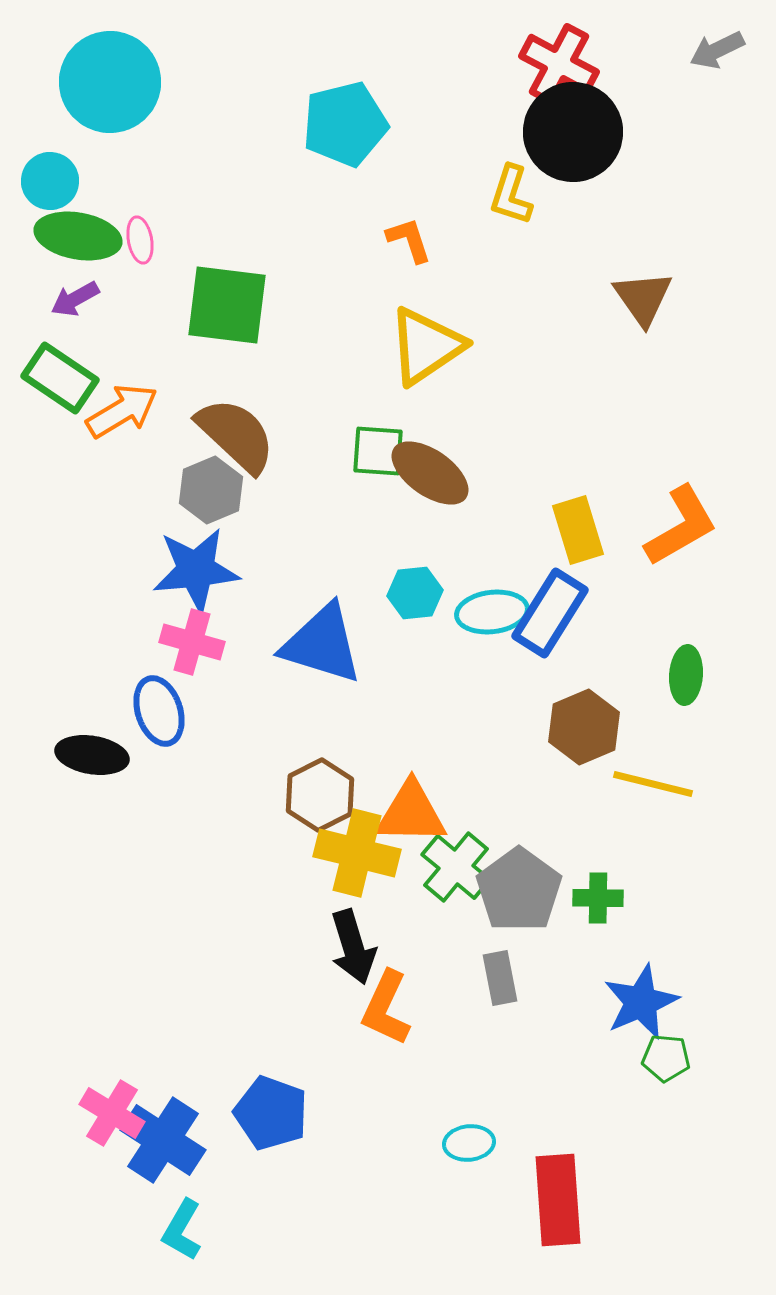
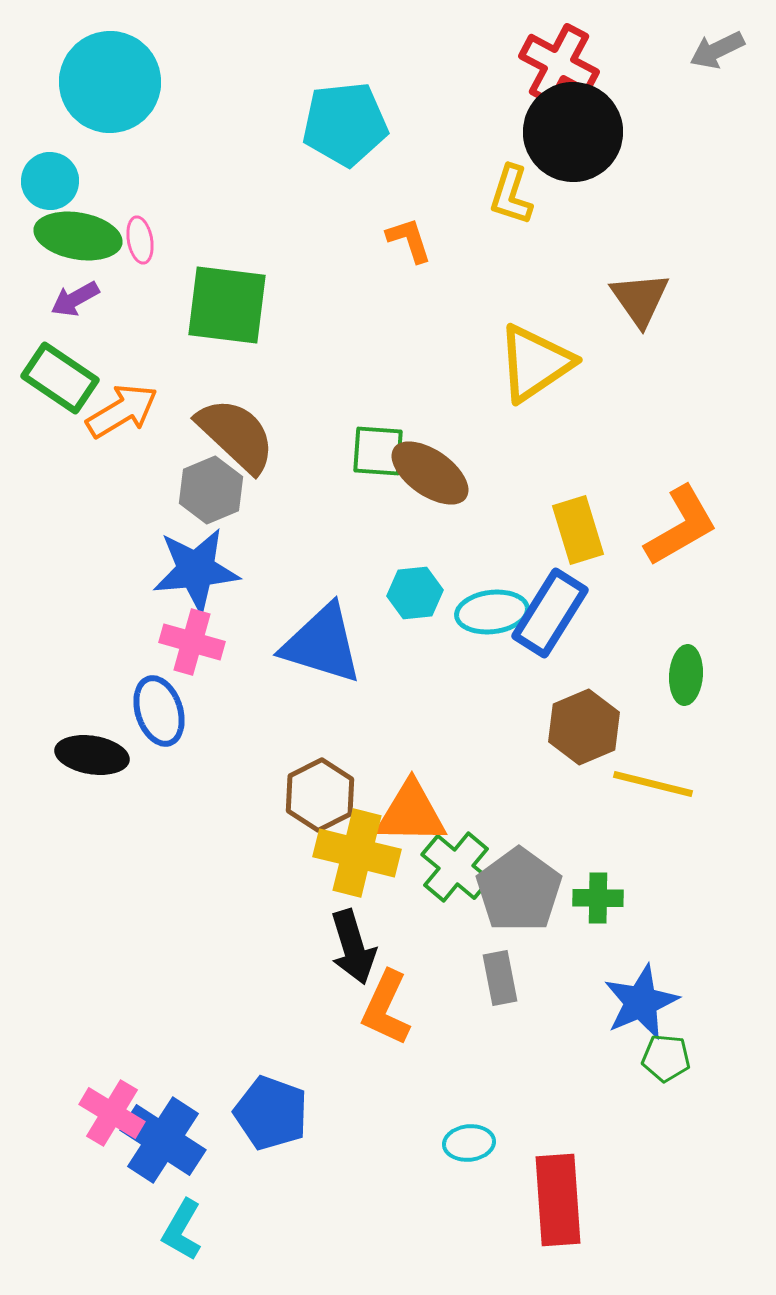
cyan pentagon at (345, 124): rotated 8 degrees clockwise
brown triangle at (643, 298): moved 3 px left, 1 px down
yellow triangle at (426, 346): moved 109 px right, 17 px down
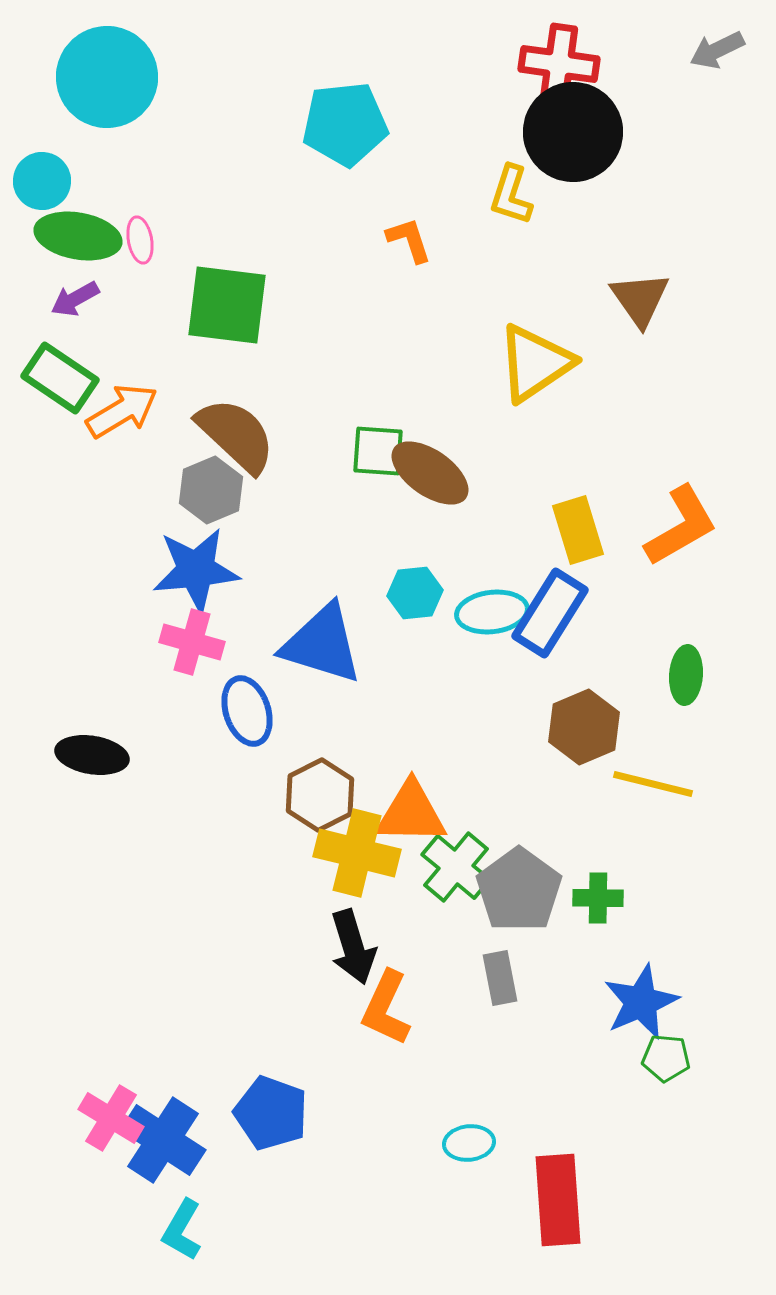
red cross at (559, 64): rotated 20 degrees counterclockwise
cyan circle at (110, 82): moved 3 px left, 5 px up
cyan circle at (50, 181): moved 8 px left
blue ellipse at (159, 711): moved 88 px right
pink cross at (112, 1113): moved 1 px left, 5 px down
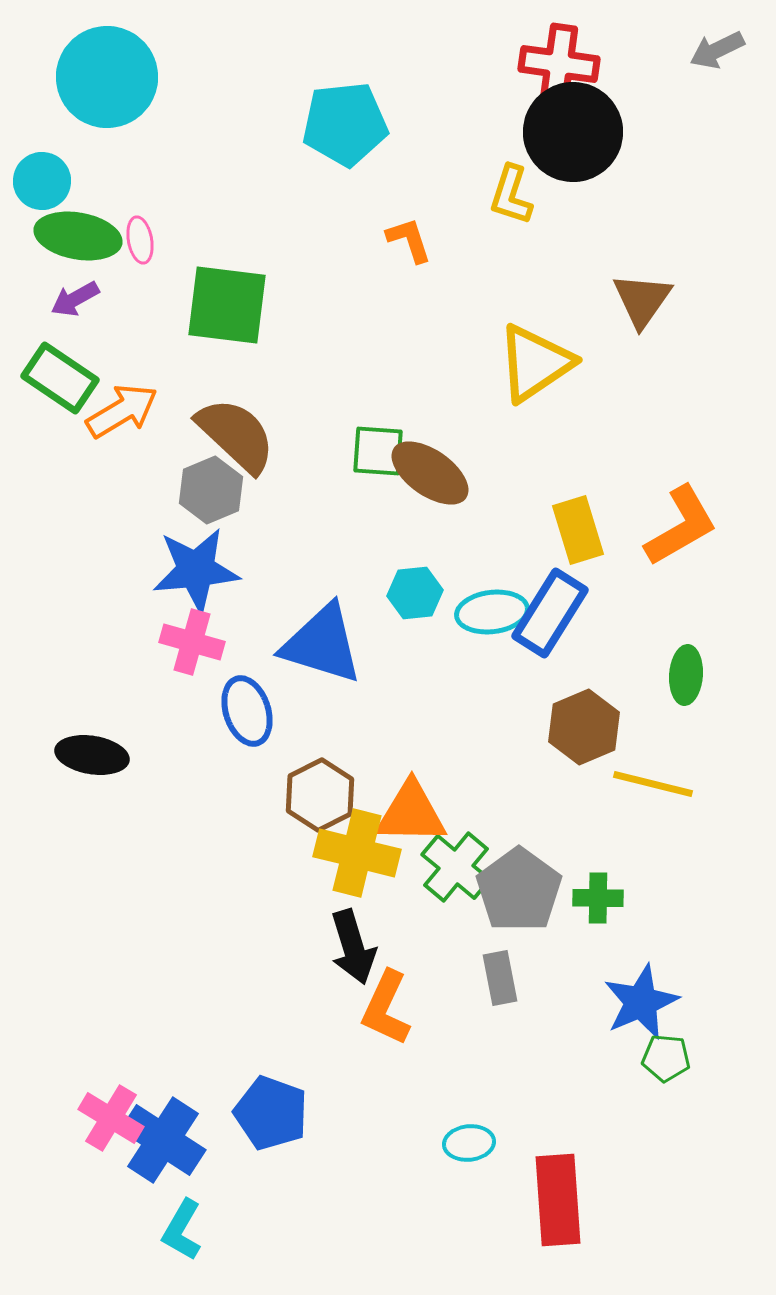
brown triangle at (640, 299): moved 2 px right, 1 px down; rotated 10 degrees clockwise
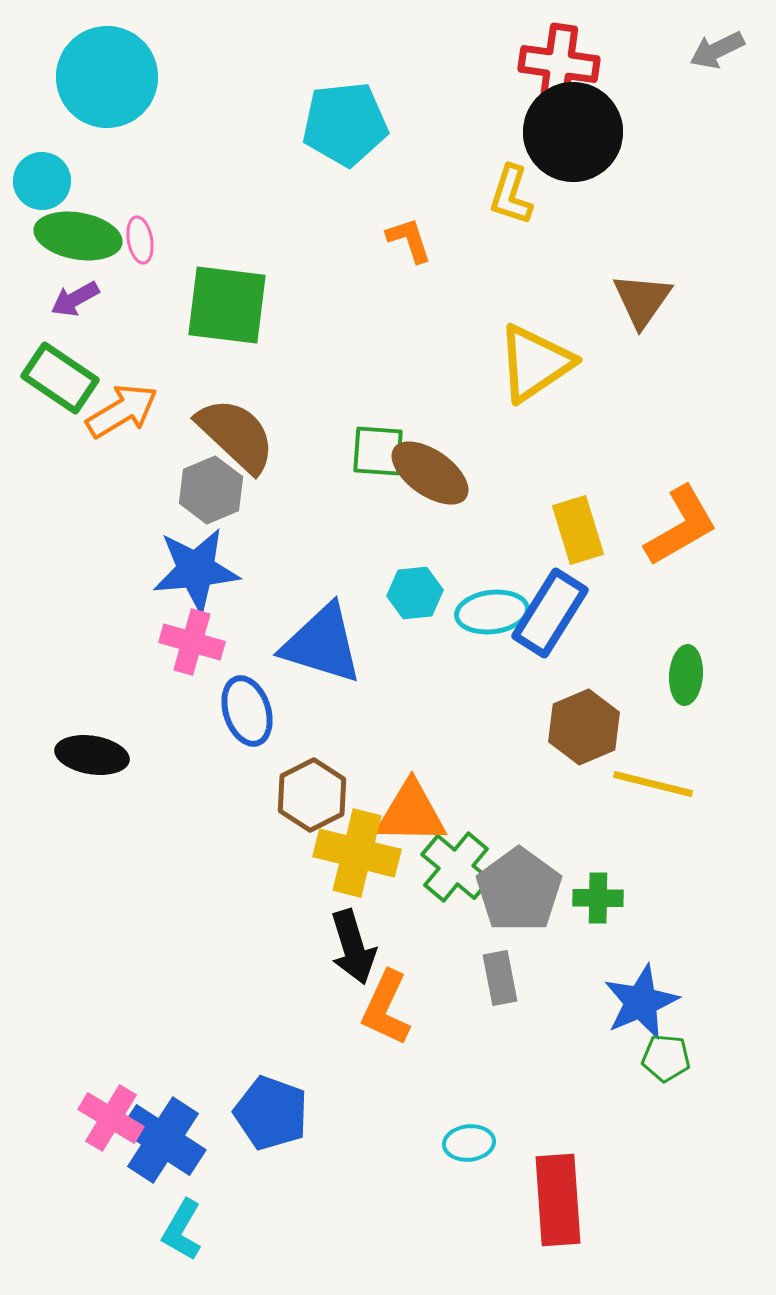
brown hexagon at (320, 795): moved 8 px left
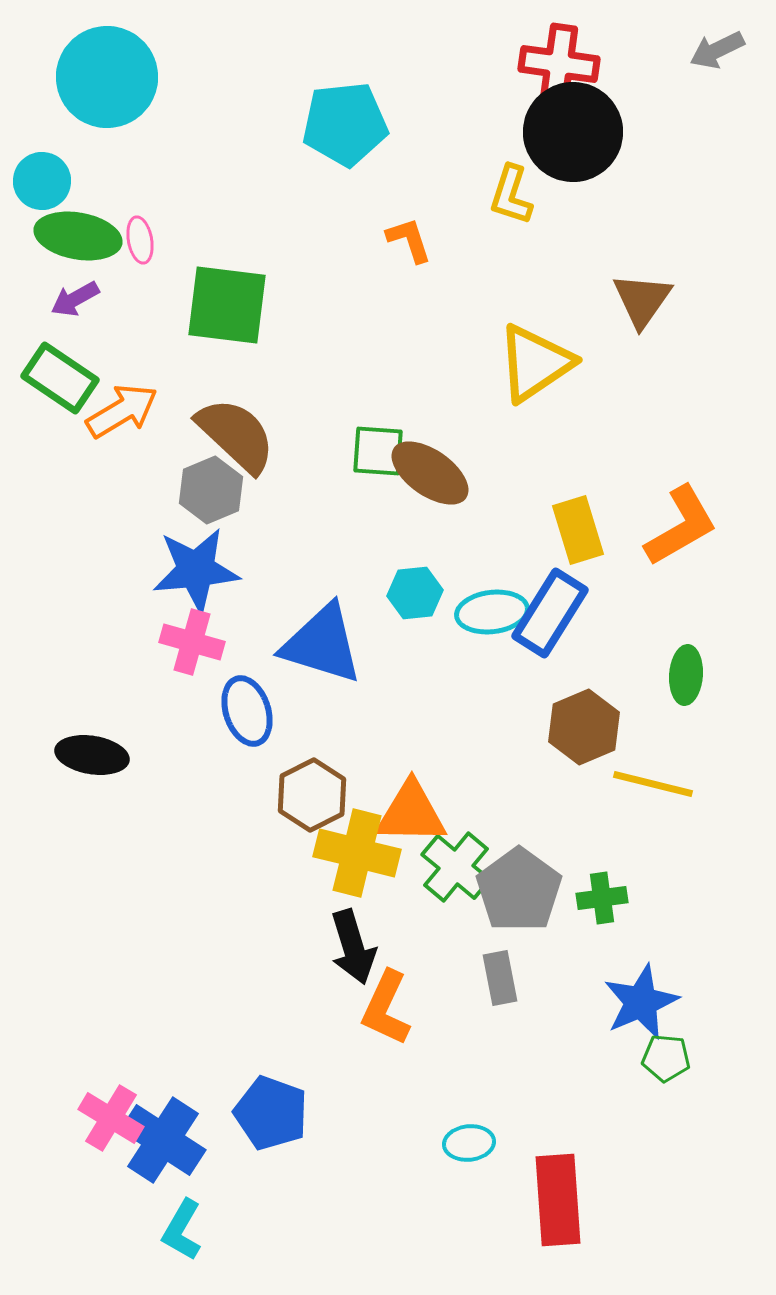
green cross at (598, 898): moved 4 px right; rotated 9 degrees counterclockwise
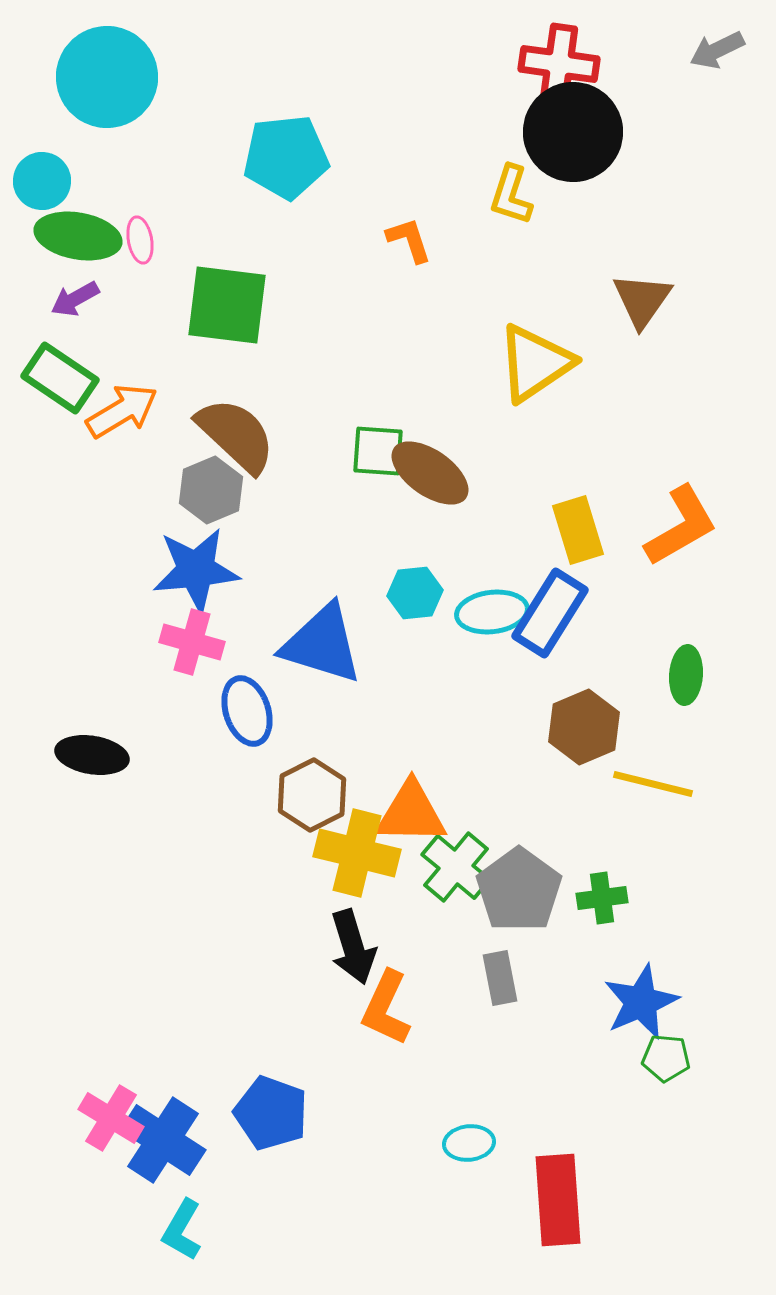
cyan pentagon at (345, 124): moved 59 px left, 33 px down
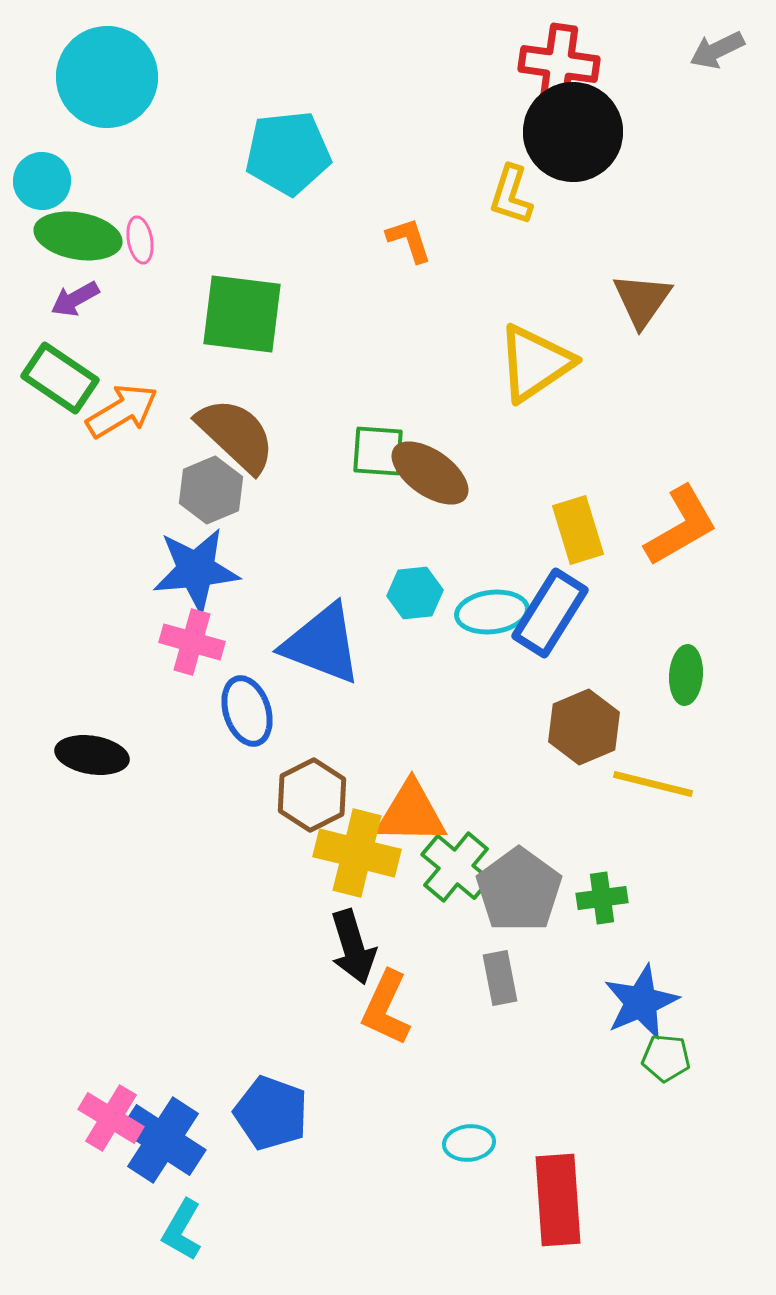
cyan pentagon at (286, 157): moved 2 px right, 4 px up
green square at (227, 305): moved 15 px right, 9 px down
blue triangle at (322, 644): rotated 4 degrees clockwise
